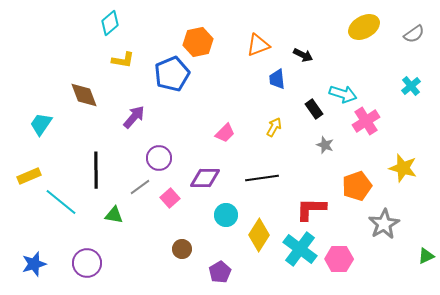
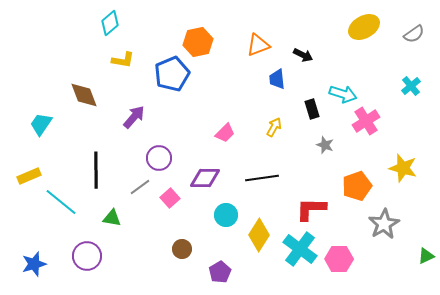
black rectangle at (314, 109): moved 2 px left; rotated 18 degrees clockwise
green triangle at (114, 215): moved 2 px left, 3 px down
purple circle at (87, 263): moved 7 px up
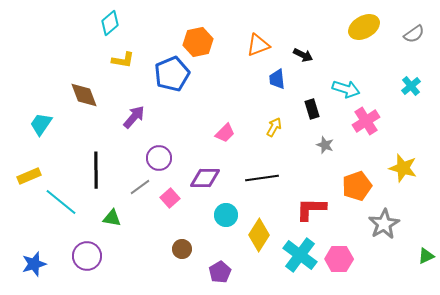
cyan arrow at (343, 94): moved 3 px right, 5 px up
cyan cross at (300, 249): moved 6 px down
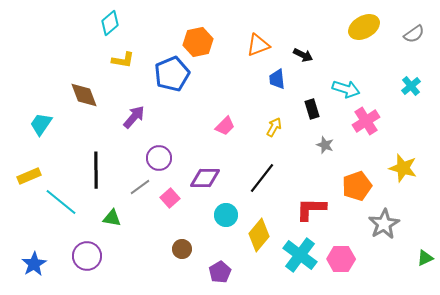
pink trapezoid at (225, 133): moved 7 px up
black line at (262, 178): rotated 44 degrees counterclockwise
yellow diamond at (259, 235): rotated 8 degrees clockwise
green triangle at (426, 256): moved 1 px left, 2 px down
pink hexagon at (339, 259): moved 2 px right
blue star at (34, 264): rotated 15 degrees counterclockwise
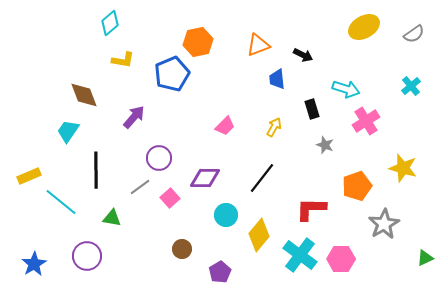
cyan trapezoid at (41, 124): moved 27 px right, 7 px down
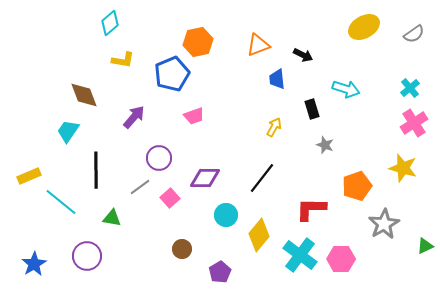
cyan cross at (411, 86): moved 1 px left, 2 px down
pink cross at (366, 121): moved 48 px right, 2 px down
pink trapezoid at (225, 126): moved 31 px left, 10 px up; rotated 25 degrees clockwise
green triangle at (425, 258): moved 12 px up
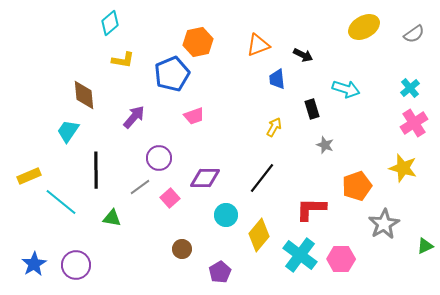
brown diamond at (84, 95): rotated 16 degrees clockwise
purple circle at (87, 256): moved 11 px left, 9 px down
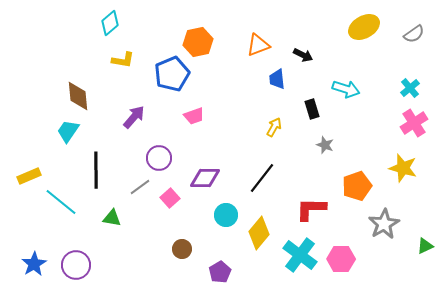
brown diamond at (84, 95): moved 6 px left, 1 px down
yellow diamond at (259, 235): moved 2 px up
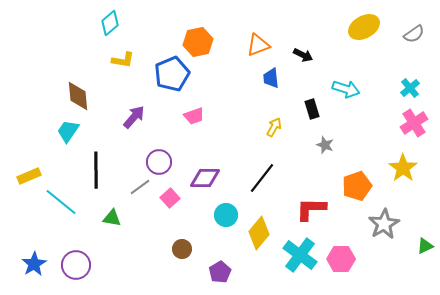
blue trapezoid at (277, 79): moved 6 px left, 1 px up
purple circle at (159, 158): moved 4 px down
yellow star at (403, 168): rotated 20 degrees clockwise
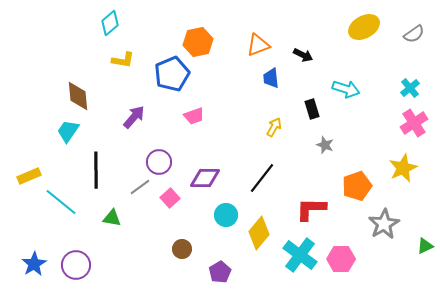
yellow star at (403, 168): rotated 12 degrees clockwise
